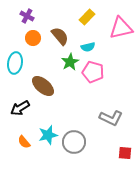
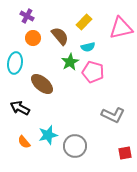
yellow rectangle: moved 3 px left, 5 px down
brown ellipse: moved 1 px left, 2 px up
black arrow: rotated 60 degrees clockwise
gray L-shape: moved 2 px right, 3 px up
gray circle: moved 1 px right, 4 px down
red square: rotated 16 degrees counterclockwise
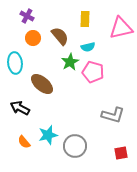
yellow rectangle: moved 1 px right, 3 px up; rotated 42 degrees counterclockwise
cyan ellipse: rotated 15 degrees counterclockwise
gray L-shape: rotated 10 degrees counterclockwise
red square: moved 4 px left
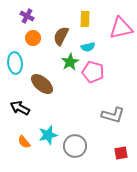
brown semicircle: moved 1 px right; rotated 114 degrees counterclockwise
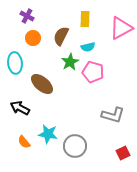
pink triangle: rotated 15 degrees counterclockwise
cyan star: moved 1 px up; rotated 24 degrees clockwise
red square: moved 2 px right; rotated 16 degrees counterclockwise
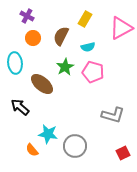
yellow rectangle: rotated 28 degrees clockwise
green star: moved 5 px left, 5 px down
black arrow: moved 1 px up; rotated 12 degrees clockwise
orange semicircle: moved 8 px right, 8 px down
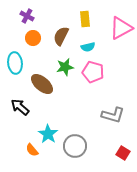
yellow rectangle: rotated 35 degrees counterclockwise
green star: rotated 18 degrees clockwise
cyan star: rotated 24 degrees clockwise
red square: rotated 32 degrees counterclockwise
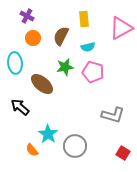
yellow rectangle: moved 1 px left
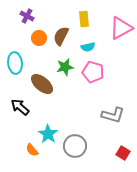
orange circle: moved 6 px right
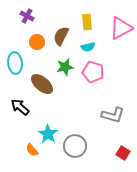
yellow rectangle: moved 3 px right, 3 px down
orange circle: moved 2 px left, 4 px down
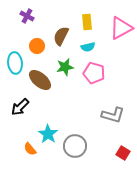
orange circle: moved 4 px down
pink pentagon: moved 1 px right, 1 px down
brown ellipse: moved 2 px left, 4 px up
black arrow: rotated 84 degrees counterclockwise
orange semicircle: moved 2 px left, 1 px up
